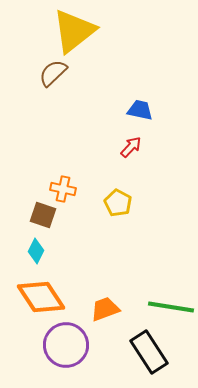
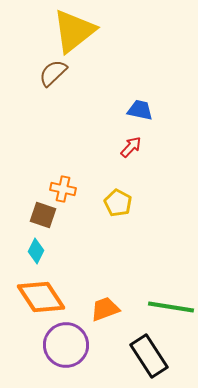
black rectangle: moved 4 px down
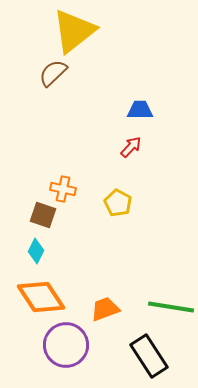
blue trapezoid: rotated 12 degrees counterclockwise
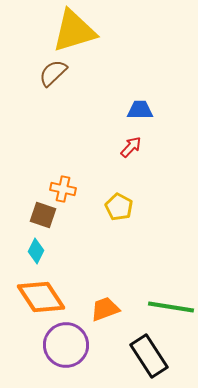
yellow triangle: rotated 21 degrees clockwise
yellow pentagon: moved 1 px right, 4 px down
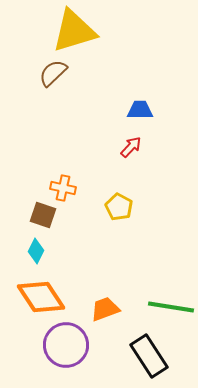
orange cross: moved 1 px up
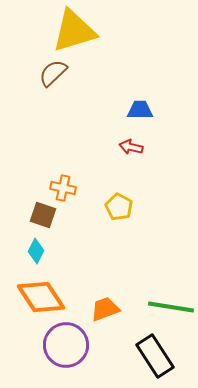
red arrow: rotated 120 degrees counterclockwise
black rectangle: moved 6 px right
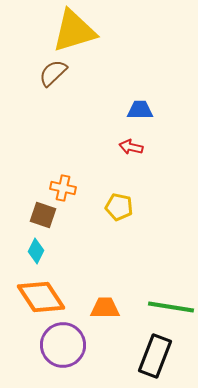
yellow pentagon: rotated 16 degrees counterclockwise
orange trapezoid: moved 1 px up; rotated 20 degrees clockwise
purple circle: moved 3 px left
black rectangle: rotated 54 degrees clockwise
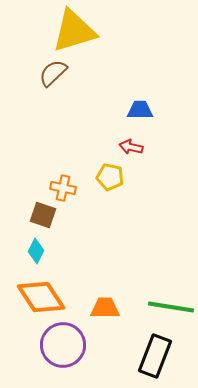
yellow pentagon: moved 9 px left, 30 px up
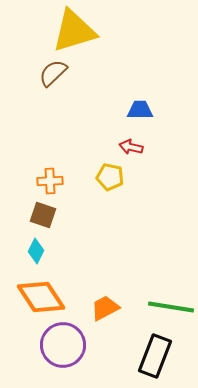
orange cross: moved 13 px left, 7 px up; rotated 15 degrees counterclockwise
orange trapezoid: rotated 28 degrees counterclockwise
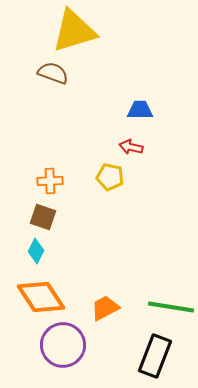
brown semicircle: rotated 64 degrees clockwise
brown square: moved 2 px down
